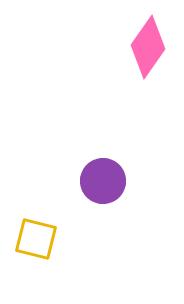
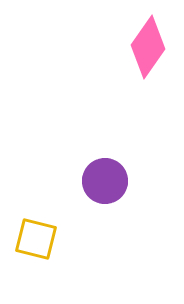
purple circle: moved 2 px right
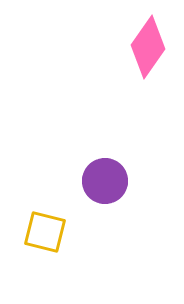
yellow square: moved 9 px right, 7 px up
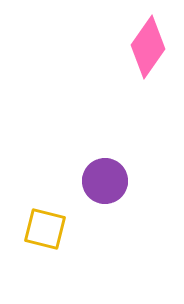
yellow square: moved 3 px up
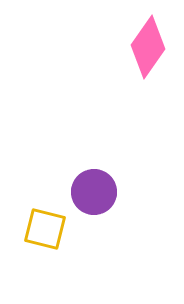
purple circle: moved 11 px left, 11 px down
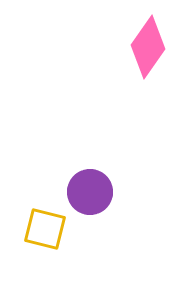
purple circle: moved 4 px left
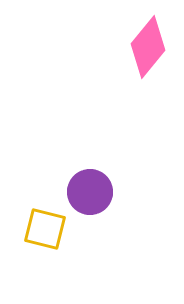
pink diamond: rotated 4 degrees clockwise
